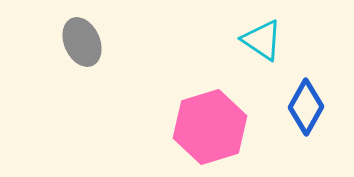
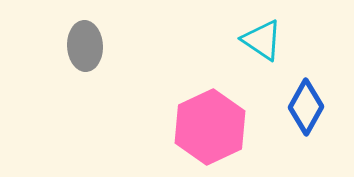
gray ellipse: moved 3 px right, 4 px down; rotated 21 degrees clockwise
pink hexagon: rotated 8 degrees counterclockwise
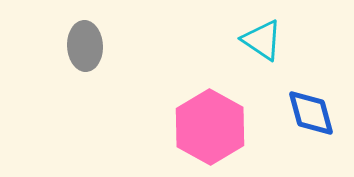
blue diamond: moved 5 px right, 6 px down; rotated 44 degrees counterclockwise
pink hexagon: rotated 6 degrees counterclockwise
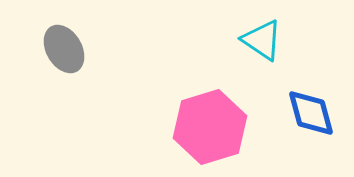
gray ellipse: moved 21 px left, 3 px down; rotated 27 degrees counterclockwise
pink hexagon: rotated 14 degrees clockwise
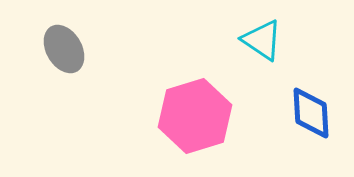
blue diamond: rotated 12 degrees clockwise
pink hexagon: moved 15 px left, 11 px up
